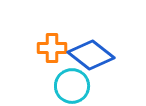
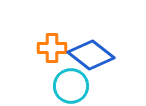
cyan circle: moved 1 px left
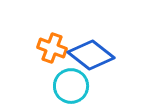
orange cross: rotated 20 degrees clockwise
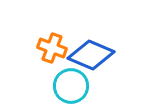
blue diamond: rotated 15 degrees counterclockwise
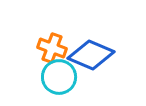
cyan circle: moved 12 px left, 9 px up
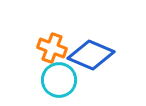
cyan circle: moved 3 px down
